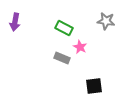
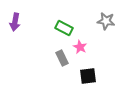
gray rectangle: rotated 42 degrees clockwise
black square: moved 6 px left, 10 px up
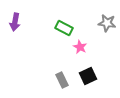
gray star: moved 1 px right, 2 px down
gray rectangle: moved 22 px down
black square: rotated 18 degrees counterclockwise
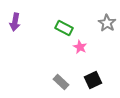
gray star: rotated 24 degrees clockwise
black square: moved 5 px right, 4 px down
gray rectangle: moved 1 px left, 2 px down; rotated 21 degrees counterclockwise
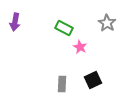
gray rectangle: moved 1 px right, 2 px down; rotated 49 degrees clockwise
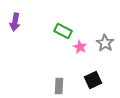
gray star: moved 2 px left, 20 px down
green rectangle: moved 1 px left, 3 px down
gray rectangle: moved 3 px left, 2 px down
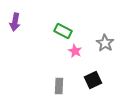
pink star: moved 5 px left, 4 px down
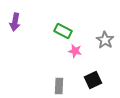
gray star: moved 3 px up
pink star: rotated 16 degrees counterclockwise
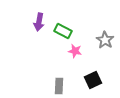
purple arrow: moved 24 px right
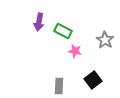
black square: rotated 12 degrees counterclockwise
